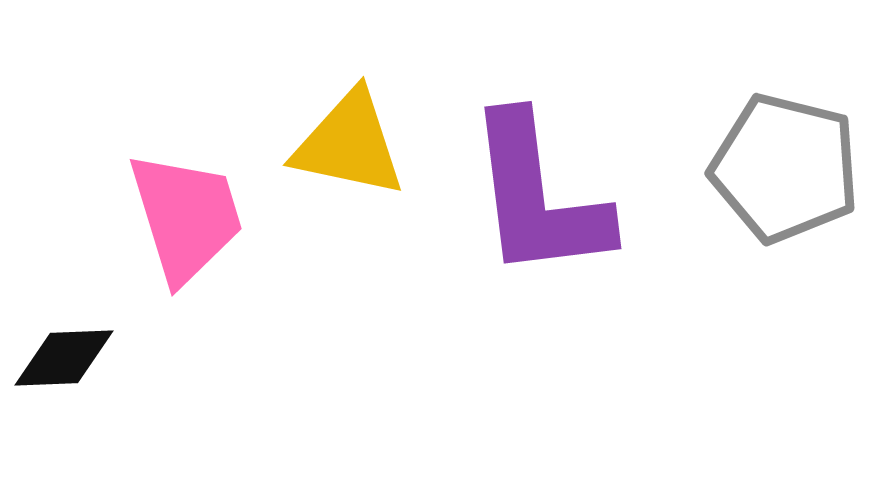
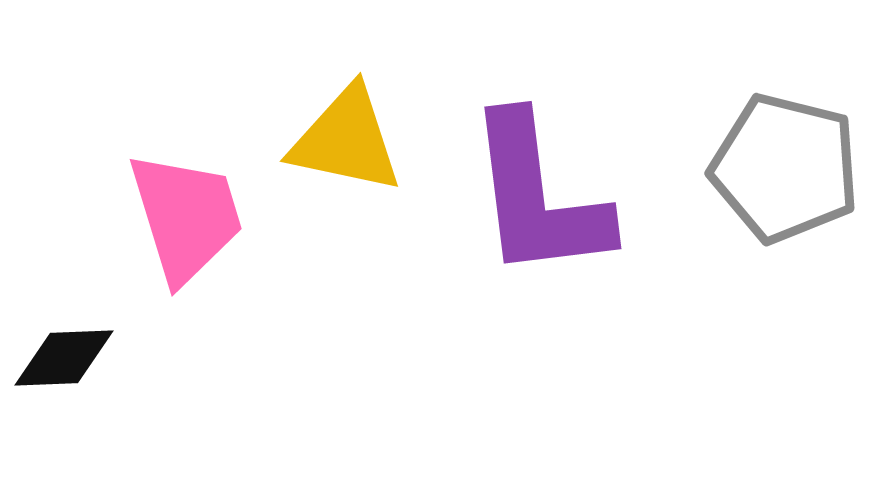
yellow triangle: moved 3 px left, 4 px up
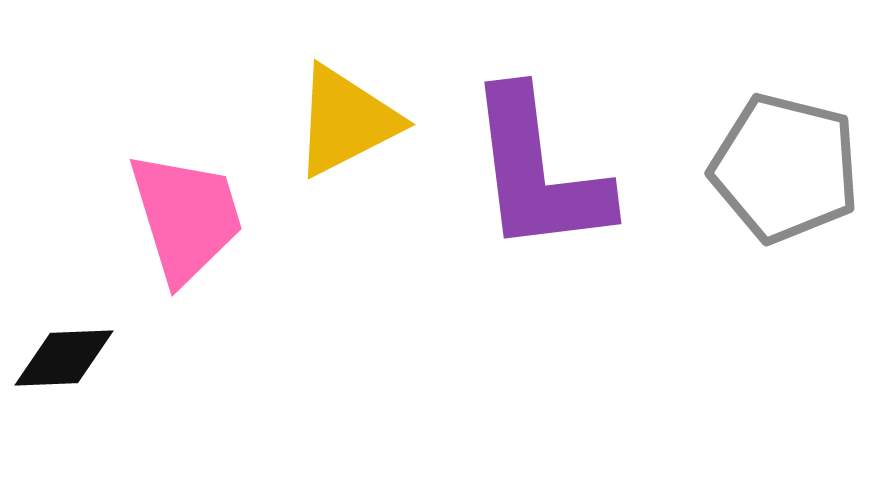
yellow triangle: moved 19 px up; rotated 39 degrees counterclockwise
purple L-shape: moved 25 px up
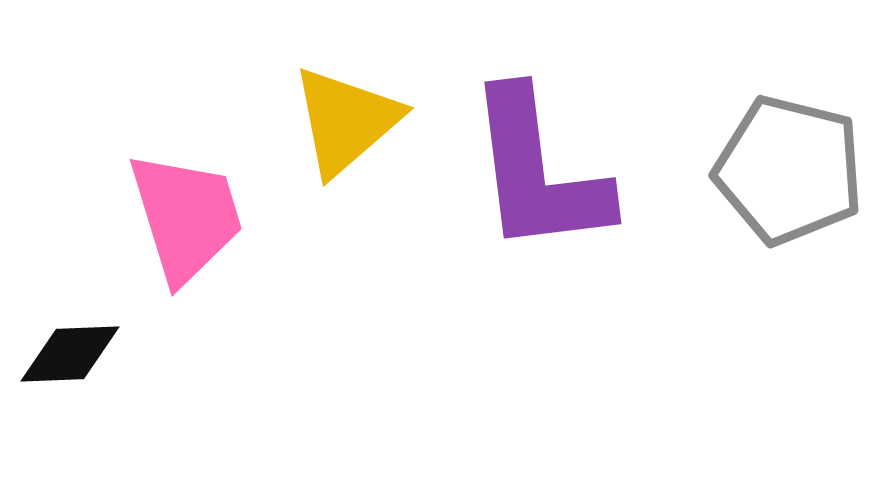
yellow triangle: rotated 14 degrees counterclockwise
gray pentagon: moved 4 px right, 2 px down
black diamond: moved 6 px right, 4 px up
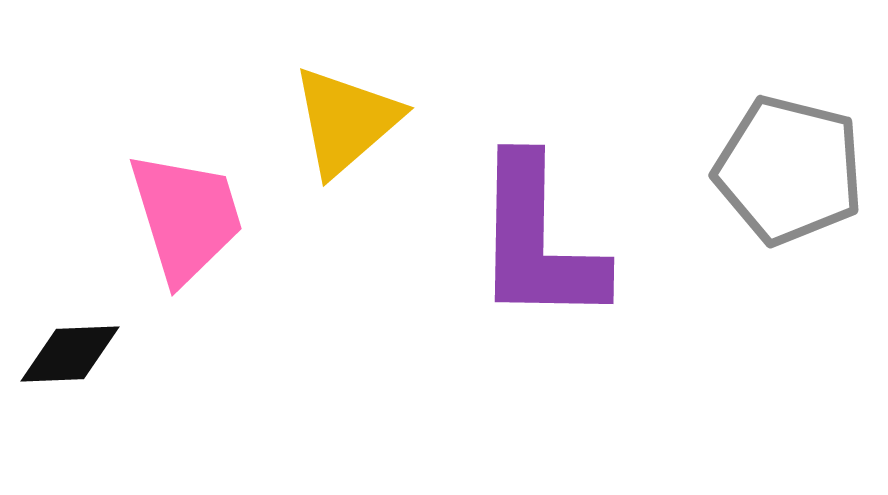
purple L-shape: moved 69 px down; rotated 8 degrees clockwise
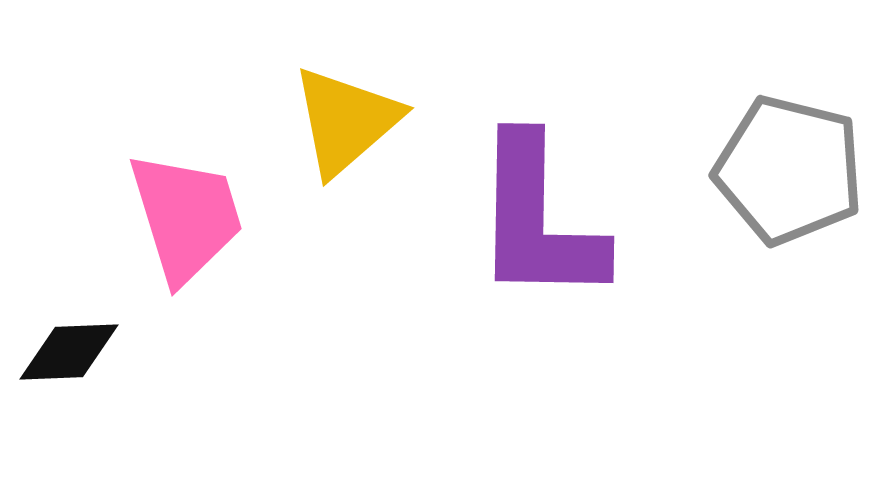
purple L-shape: moved 21 px up
black diamond: moved 1 px left, 2 px up
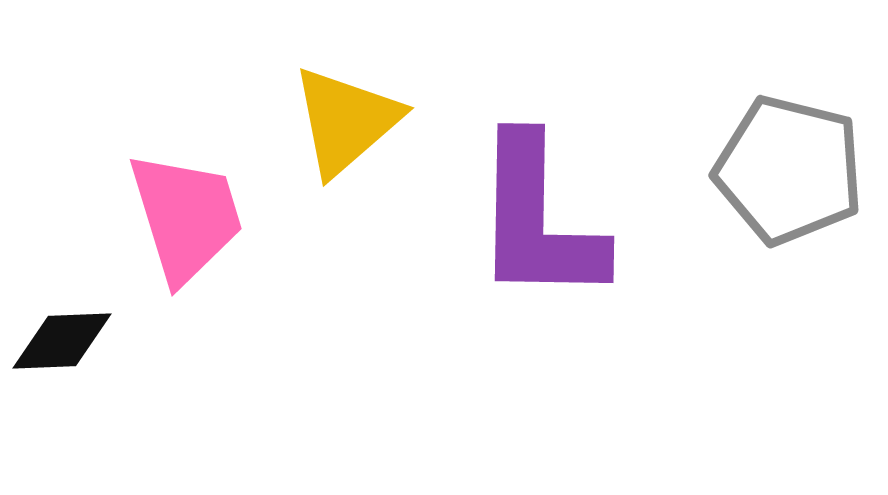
black diamond: moved 7 px left, 11 px up
